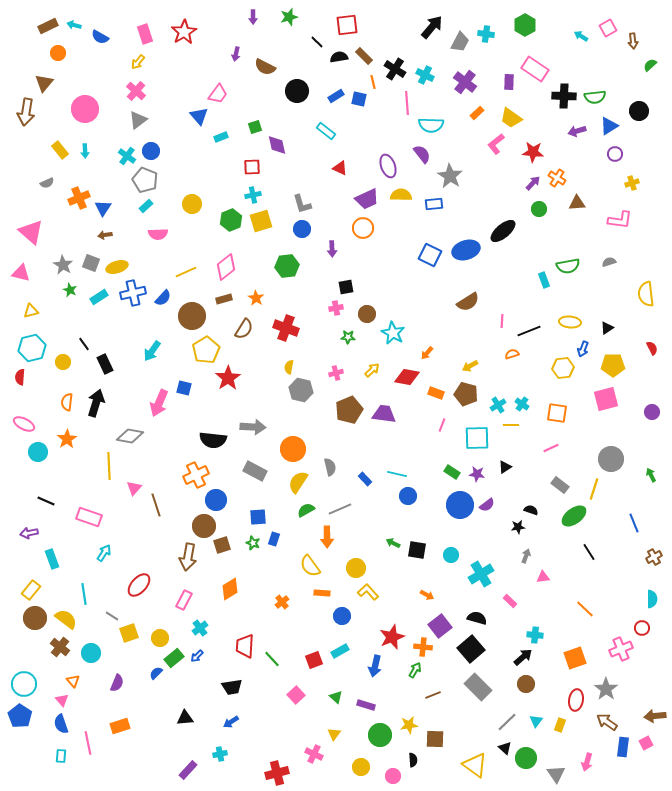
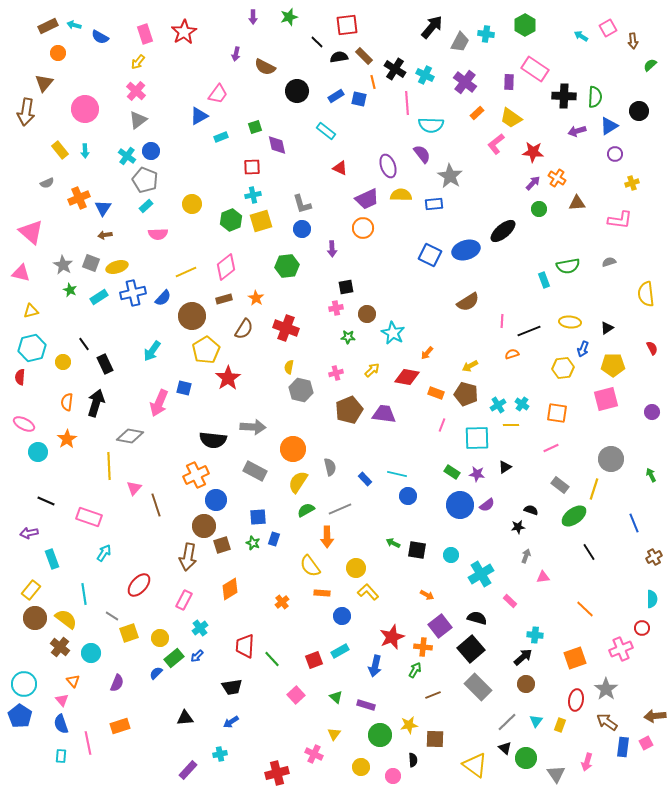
green semicircle at (595, 97): rotated 80 degrees counterclockwise
blue triangle at (199, 116): rotated 42 degrees clockwise
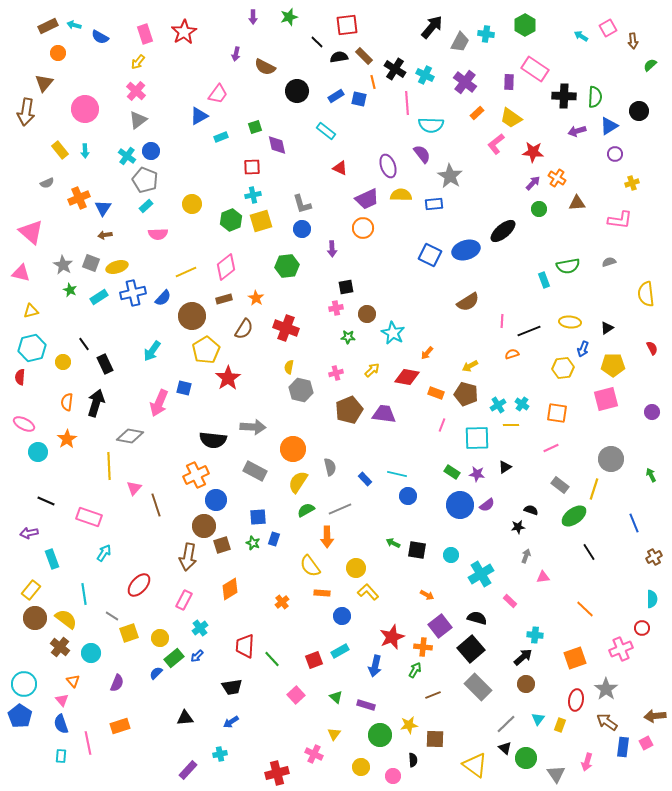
cyan triangle at (536, 721): moved 2 px right, 2 px up
gray line at (507, 722): moved 1 px left, 2 px down
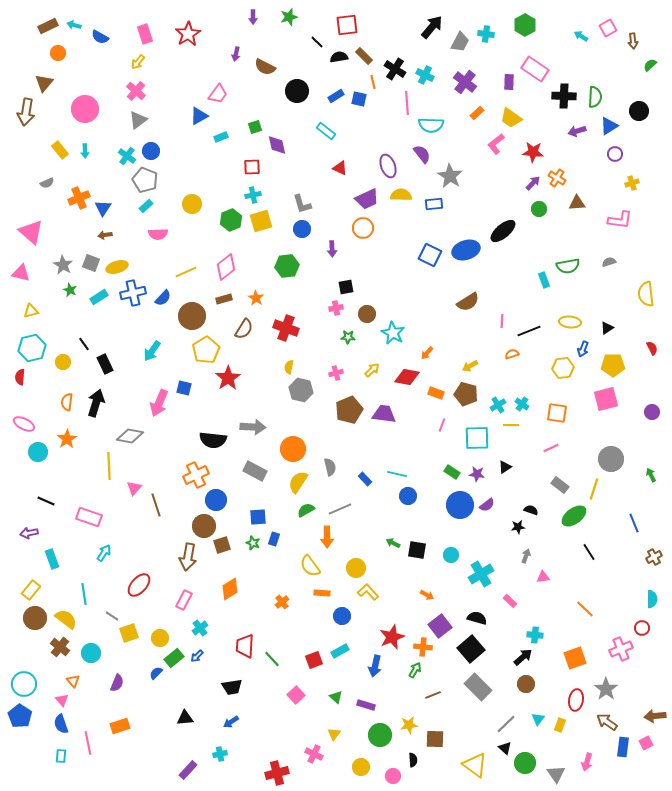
red star at (184, 32): moved 4 px right, 2 px down
green circle at (526, 758): moved 1 px left, 5 px down
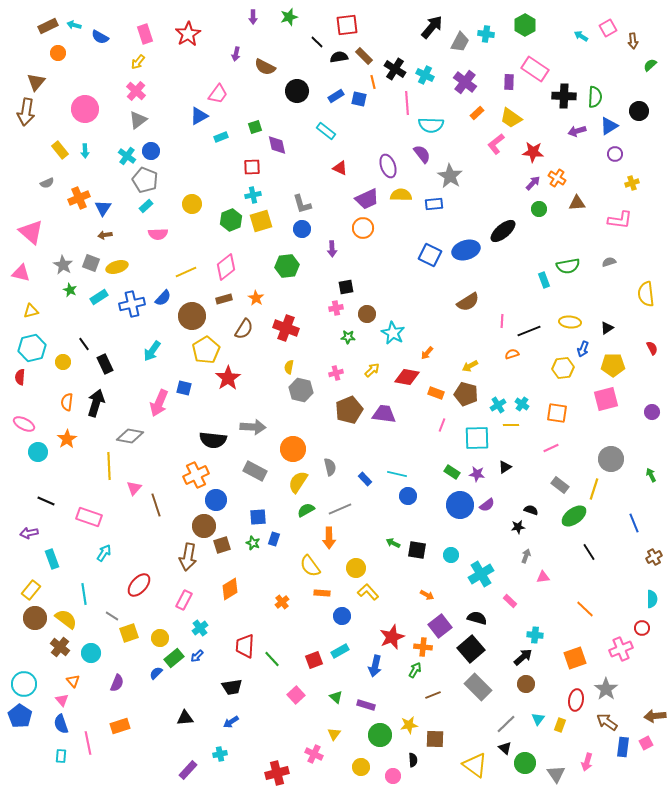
brown triangle at (44, 83): moved 8 px left, 1 px up
blue cross at (133, 293): moved 1 px left, 11 px down
orange arrow at (327, 537): moved 2 px right, 1 px down
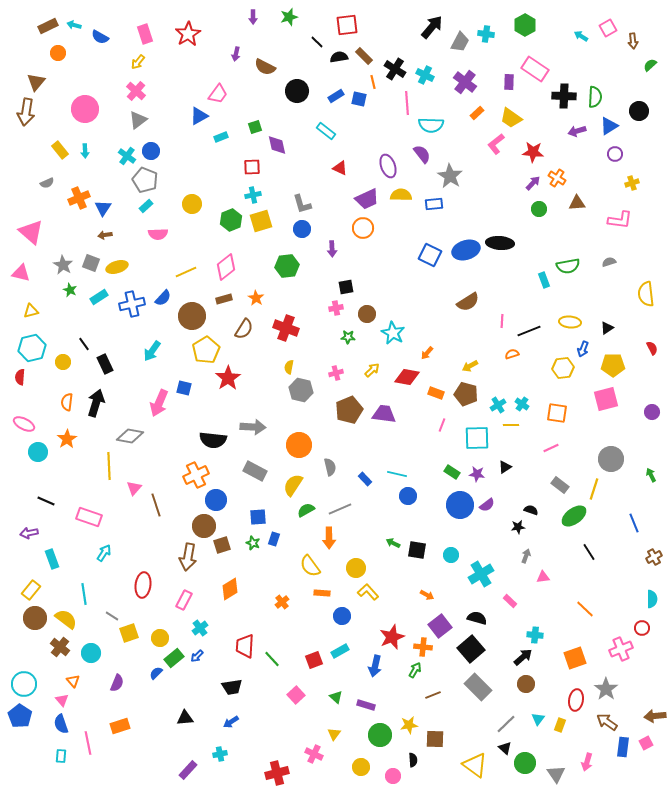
black ellipse at (503, 231): moved 3 px left, 12 px down; rotated 44 degrees clockwise
orange circle at (293, 449): moved 6 px right, 4 px up
yellow semicircle at (298, 482): moved 5 px left, 3 px down
red ellipse at (139, 585): moved 4 px right; rotated 35 degrees counterclockwise
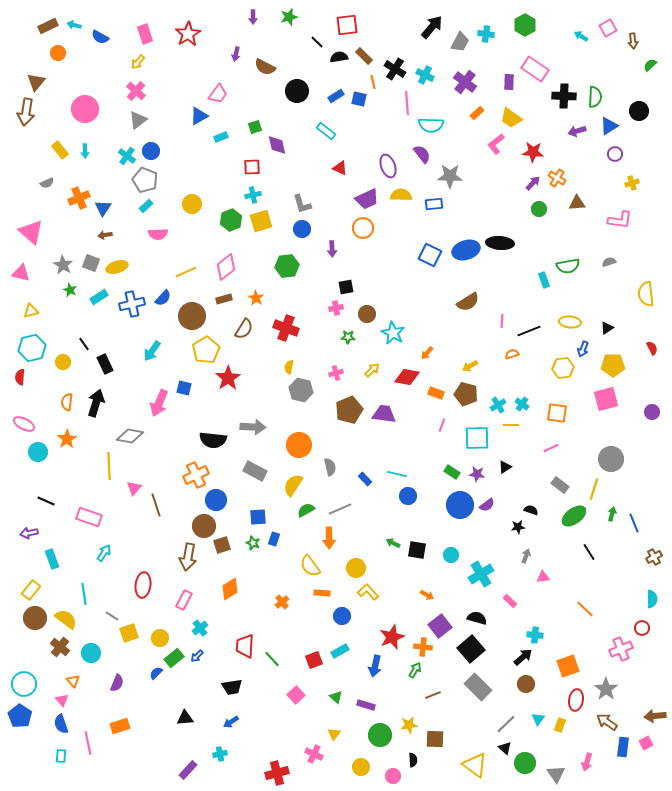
gray star at (450, 176): rotated 30 degrees counterclockwise
green arrow at (651, 475): moved 39 px left, 39 px down; rotated 40 degrees clockwise
orange square at (575, 658): moved 7 px left, 8 px down
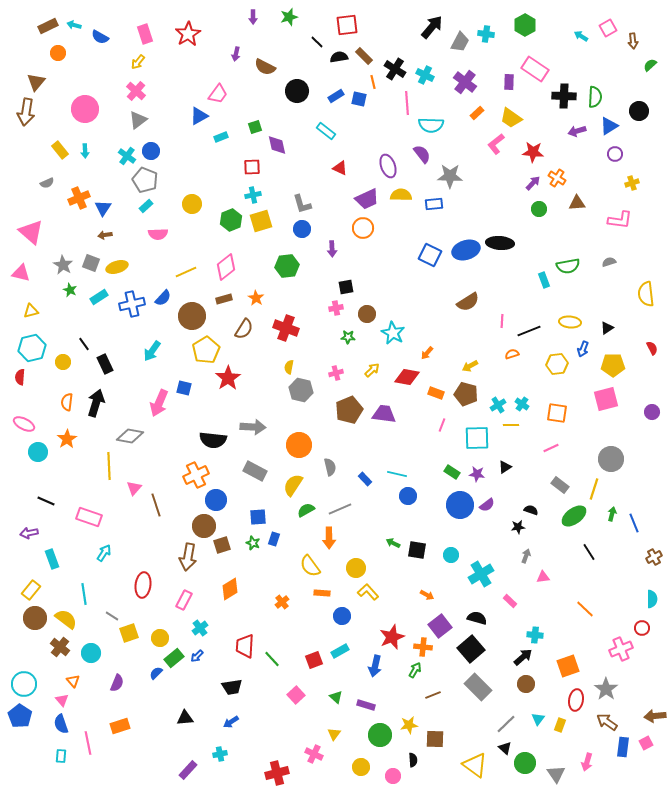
yellow hexagon at (563, 368): moved 6 px left, 4 px up
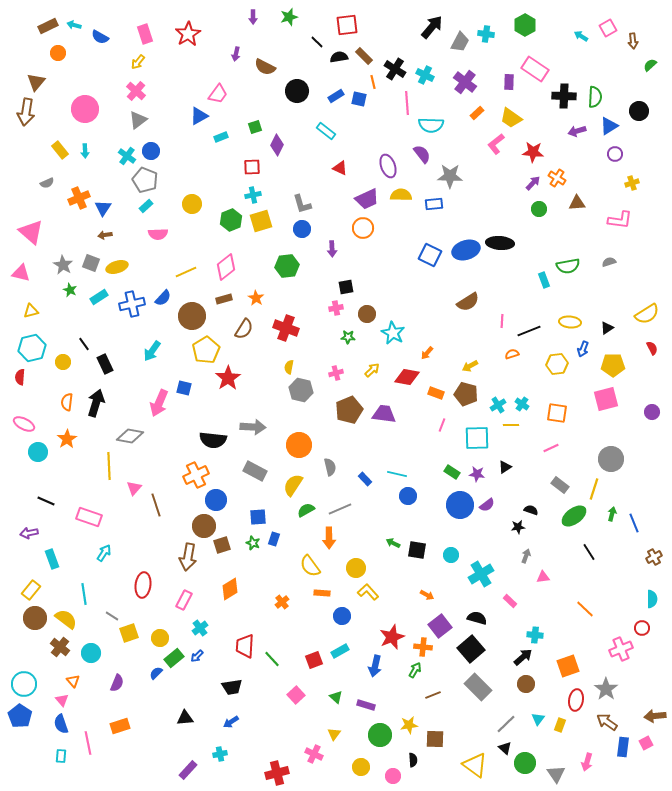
purple diamond at (277, 145): rotated 40 degrees clockwise
yellow semicircle at (646, 294): moved 1 px right, 20 px down; rotated 115 degrees counterclockwise
